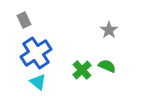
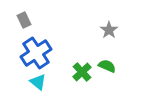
green cross: moved 2 px down
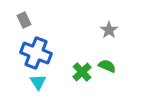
blue cross: rotated 36 degrees counterclockwise
cyan triangle: rotated 18 degrees clockwise
